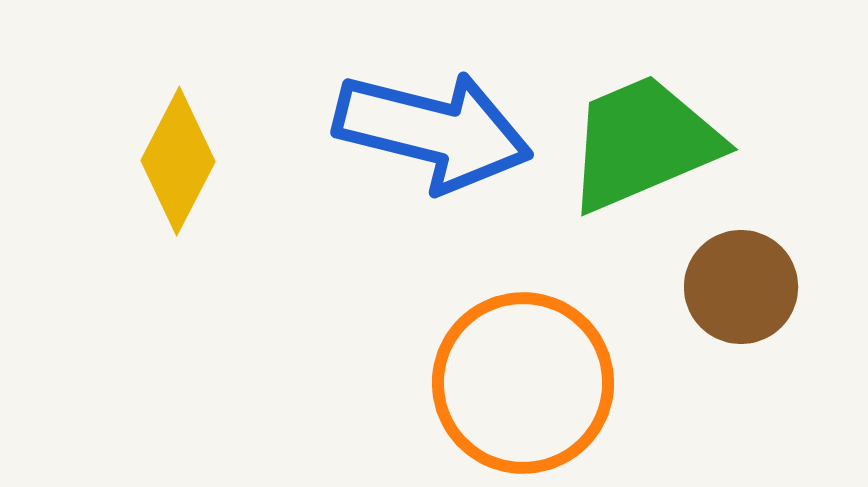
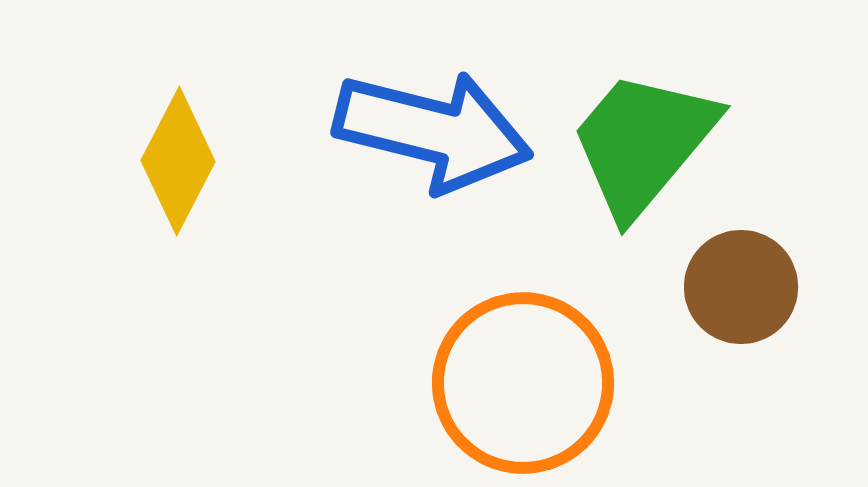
green trapezoid: rotated 27 degrees counterclockwise
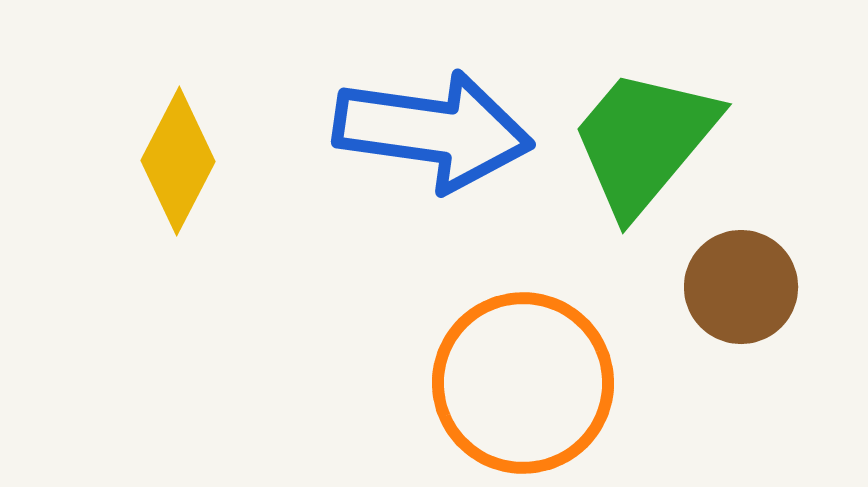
blue arrow: rotated 6 degrees counterclockwise
green trapezoid: moved 1 px right, 2 px up
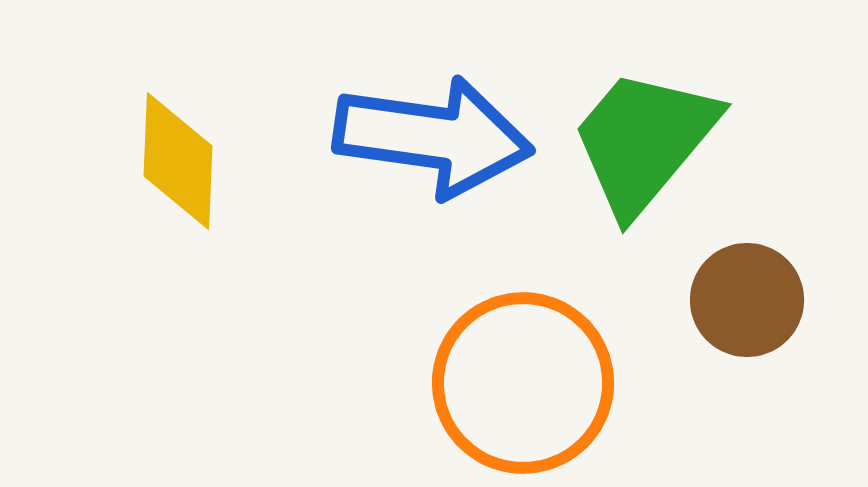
blue arrow: moved 6 px down
yellow diamond: rotated 25 degrees counterclockwise
brown circle: moved 6 px right, 13 px down
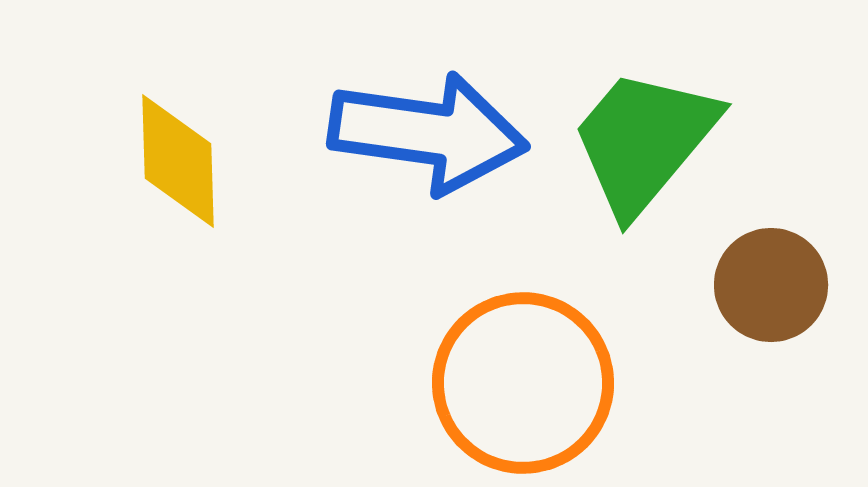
blue arrow: moved 5 px left, 4 px up
yellow diamond: rotated 4 degrees counterclockwise
brown circle: moved 24 px right, 15 px up
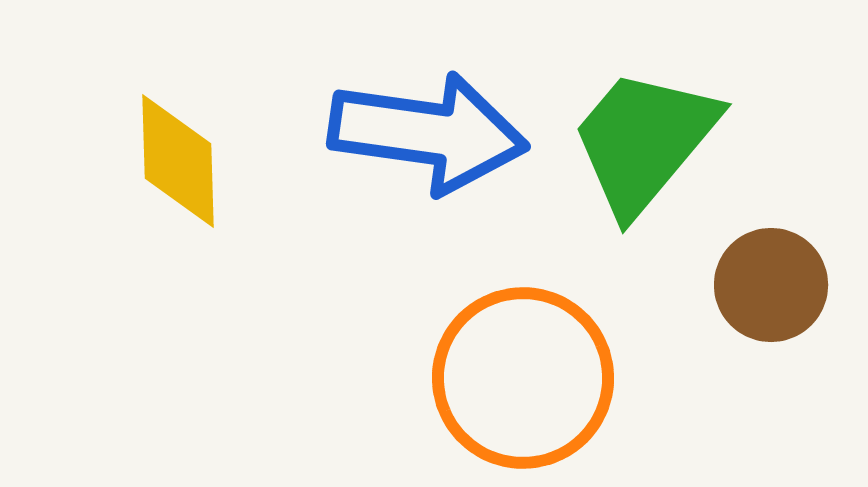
orange circle: moved 5 px up
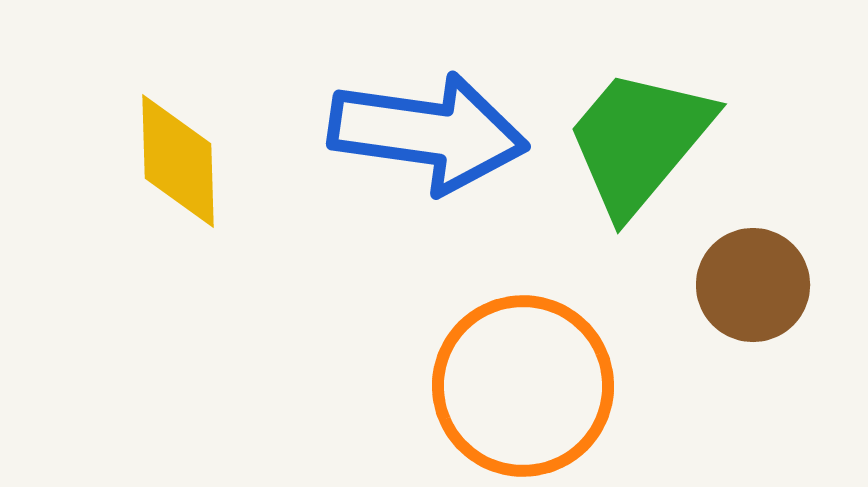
green trapezoid: moved 5 px left
brown circle: moved 18 px left
orange circle: moved 8 px down
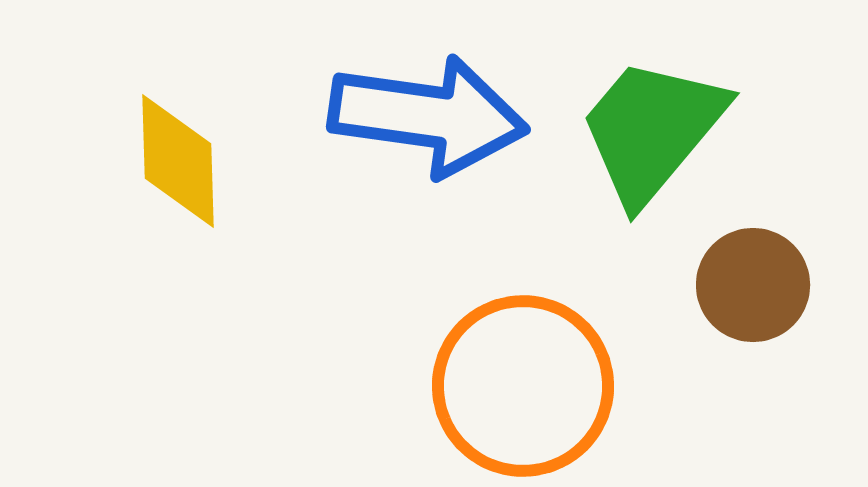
blue arrow: moved 17 px up
green trapezoid: moved 13 px right, 11 px up
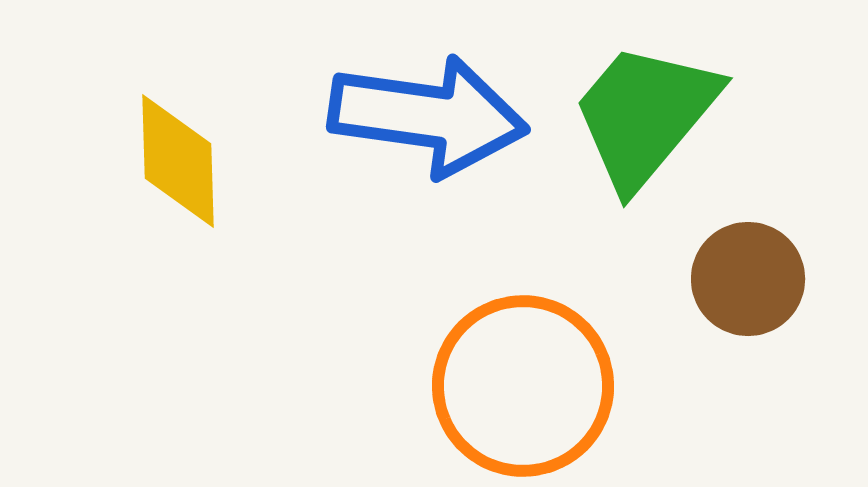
green trapezoid: moved 7 px left, 15 px up
brown circle: moved 5 px left, 6 px up
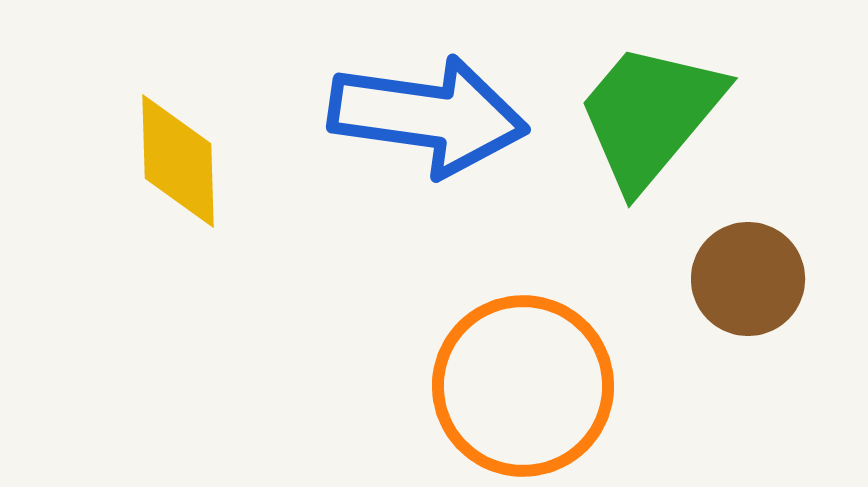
green trapezoid: moved 5 px right
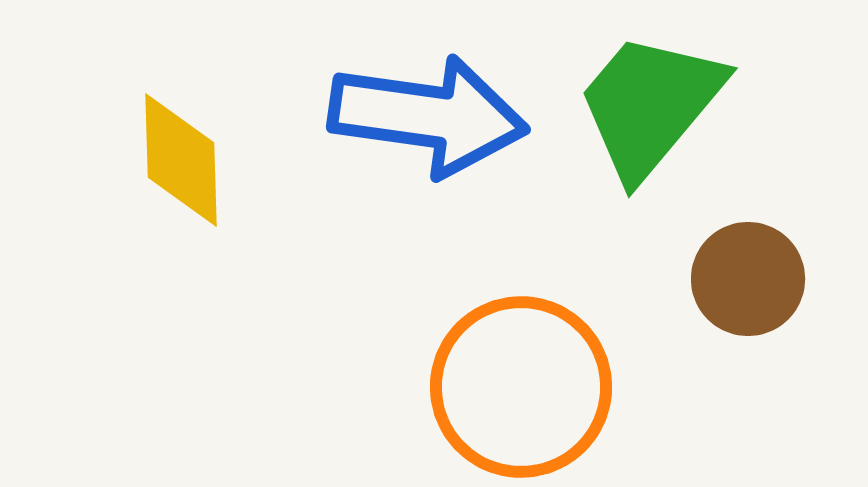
green trapezoid: moved 10 px up
yellow diamond: moved 3 px right, 1 px up
orange circle: moved 2 px left, 1 px down
